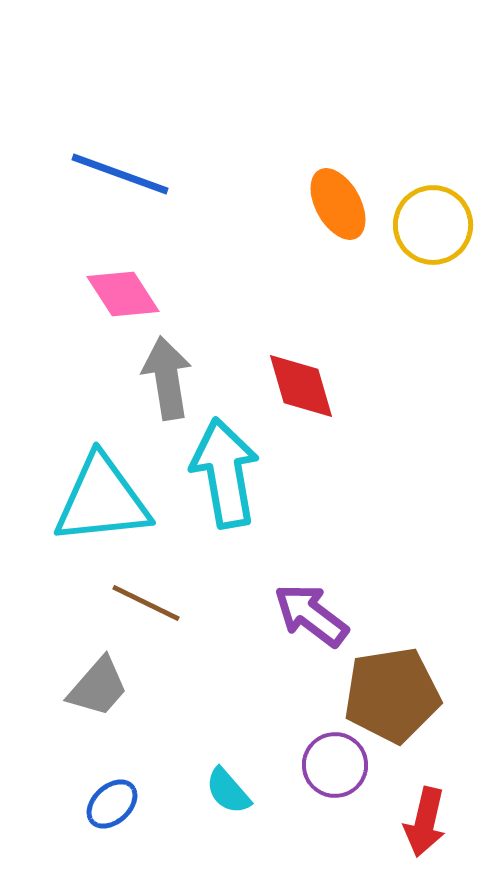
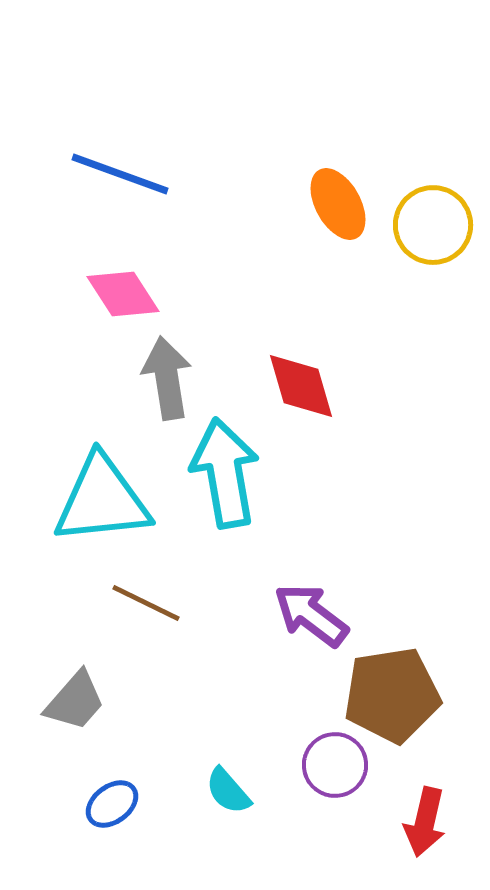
gray trapezoid: moved 23 px left, 14 px down
blue ellipse: rotated 6 degrees clockwise
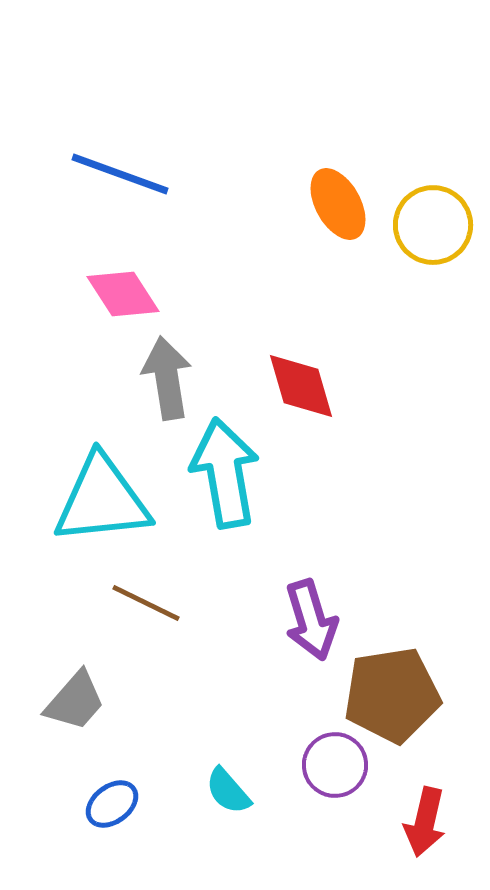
purple arrow: moved 5 px down; rotated 144 degrees counterclockwise
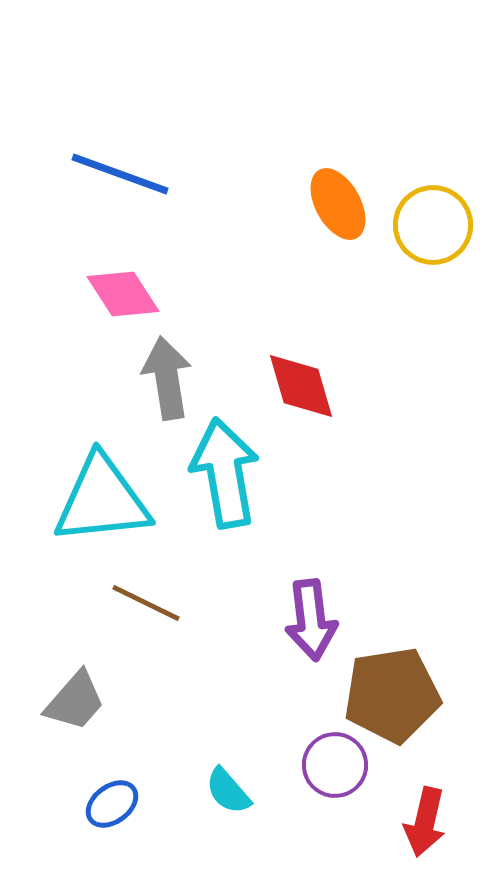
purple arrow: rotated 10 degrees clockwise
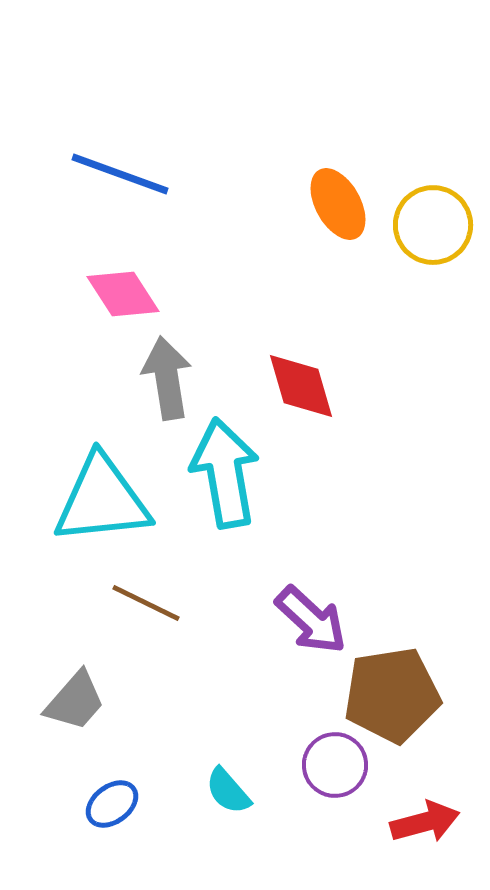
purple arrow: rotated 40 degrees counterclockwise
red arrow: rotated 118 degrees counterclockwise
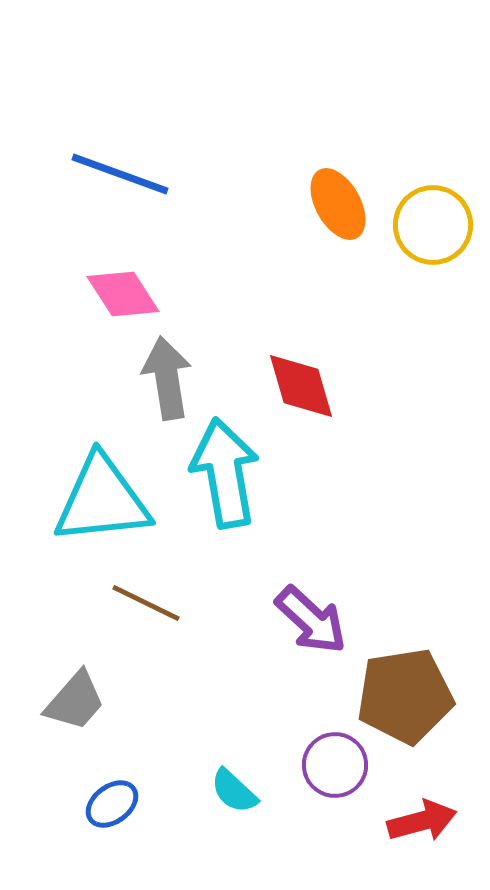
brown pentagon: moved 13 px right, 1 px down
cyan semicircle: moved 6 px right; rotated 6 degrees counterclockwise
red arrow: moved 3 px left, 1 px up
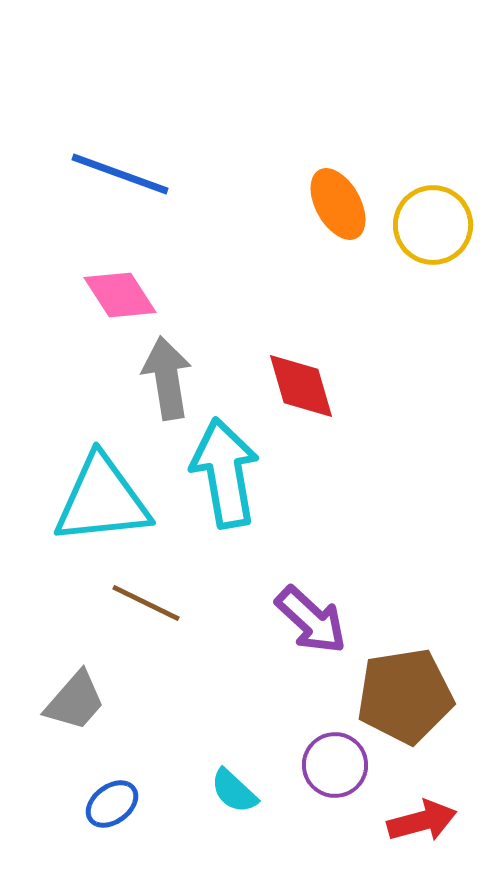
pink diamond: moved 3 px left, 1 px down
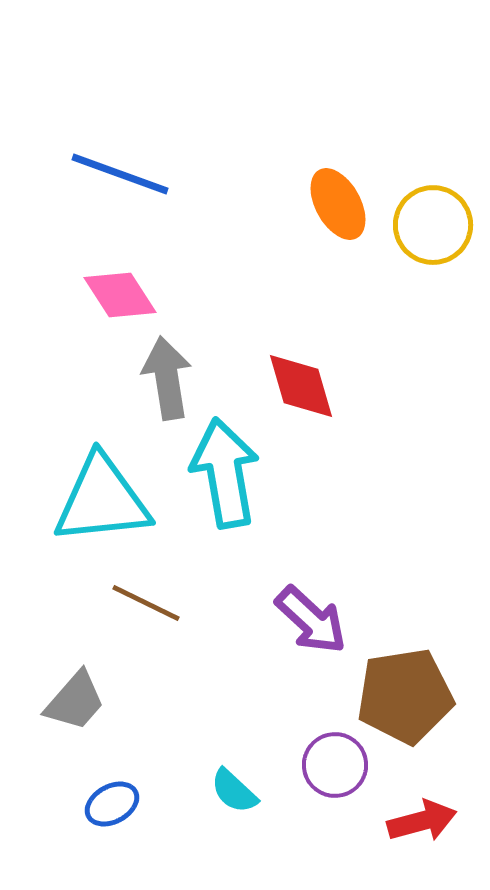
blue ellipse: rotated 8 degrees clockwise
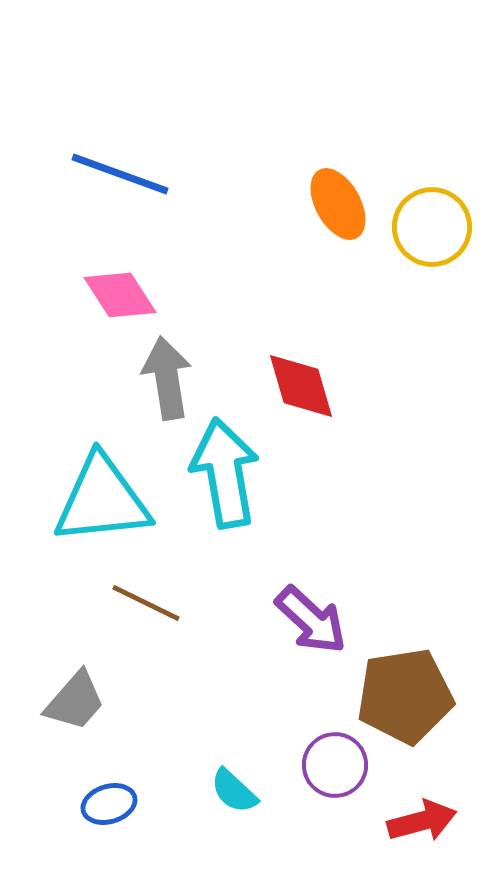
yellow circle: moved 1 px left, 2 px down
blue ellipse: moved 3 px left; rotated 12 degrees clockwise
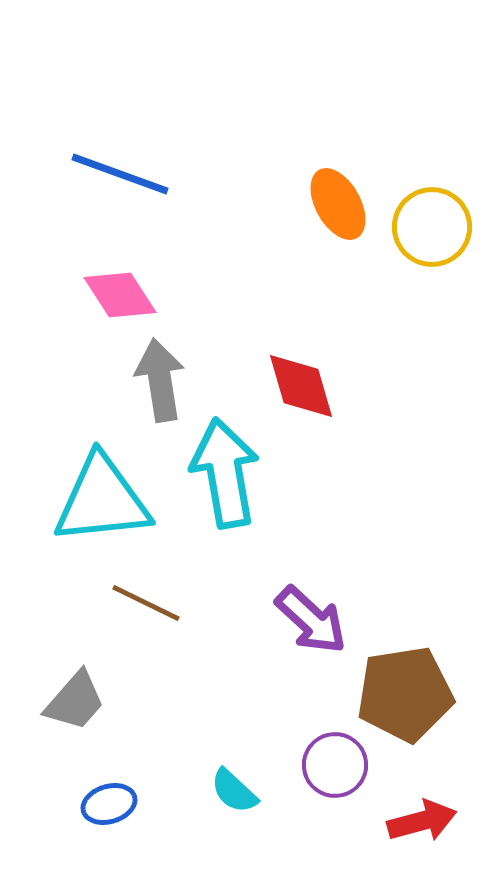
gray arrow: moved 7 px left, 2 px down
brown pentagon: moved 2 px up
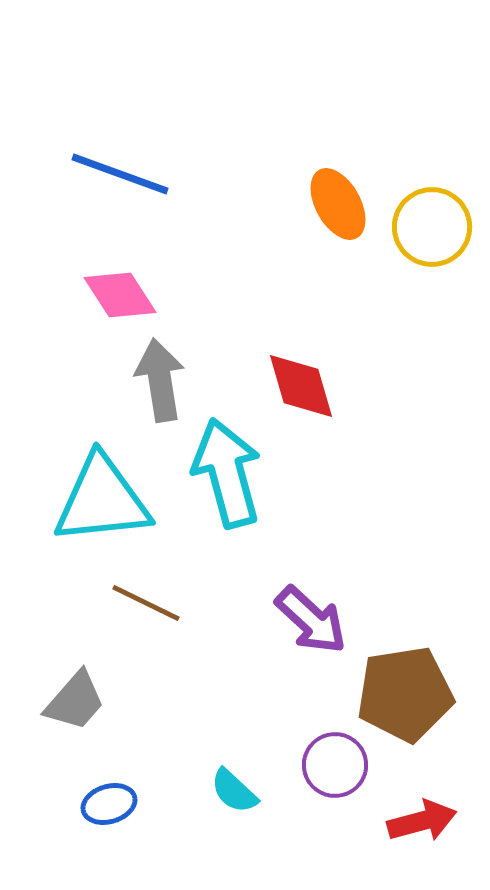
cyan arrow: moved 2 px right; rotated 5 degrees counterclockwise
